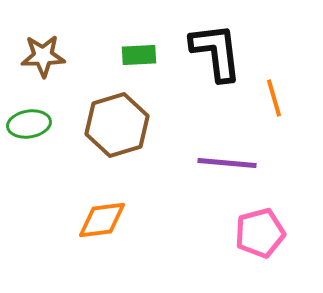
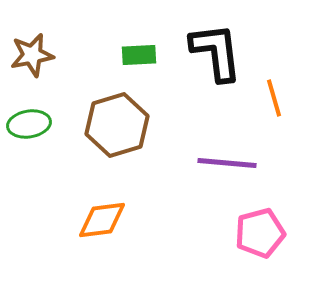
brown star: moved 11 px left, 1 px up; rotated 9 degrees counterclockwise
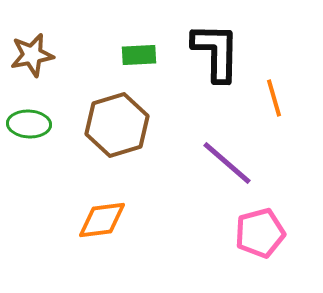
black L-shape: rotated 8 degrees clockwise
green ellipse: rotated 12 degrees clockwise
purple line: rotated 36 degrees clockwise
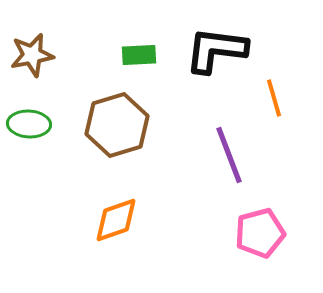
black L-shape: moved 2 px up; rotated 84 degrees counterclockwise
purple line: moved 2 px right, 8 px up; rotated 28 degrees clockwise
orange diamond: moved 14 px right; rotated 12 degrees counterclockwise
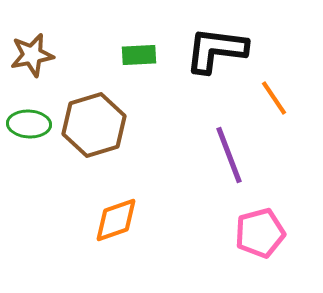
orange line: rotated 18 degrees counterclockwise
brown hexagon: moved 23 px left
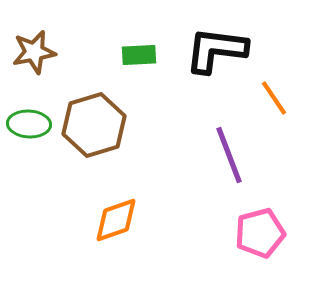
brown star: moved 2 px right, 3 px up
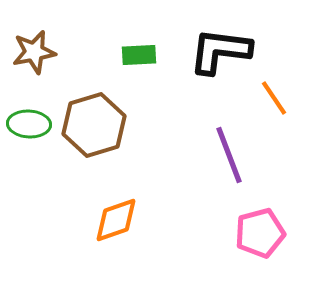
black L-shape: moved 4 px right, 1 px down
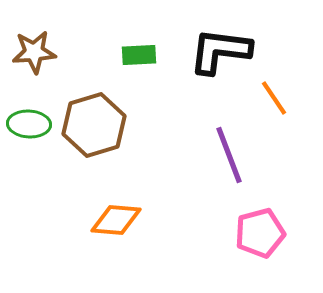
brown star: rotated 6 degrees clockwise
orange diamond: rotated 24 degrees clockwise
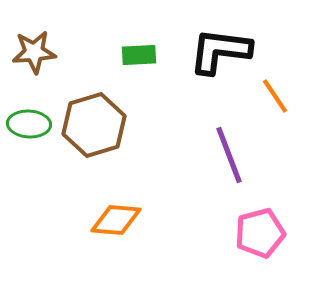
orange line: moved 1 px right, 2 px up
